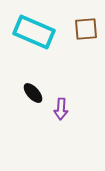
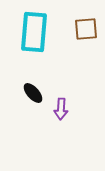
cyan rectangle: rotated 72 degrees clockwise
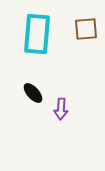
cyan rectangle: moved 3 px right, 2 px down
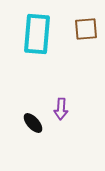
black ellipse: moved 30 px down
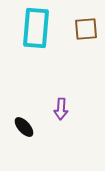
cyan rectangle: moved 1 px left, 6 px up
black ellipse: moved 9 px left, 4 px down
